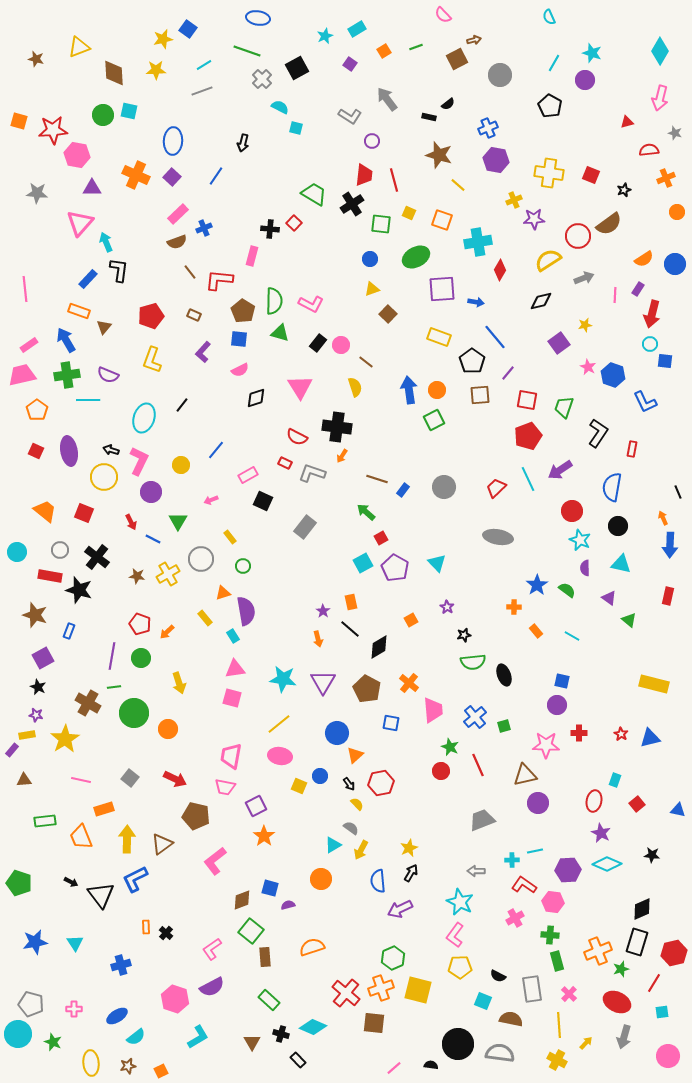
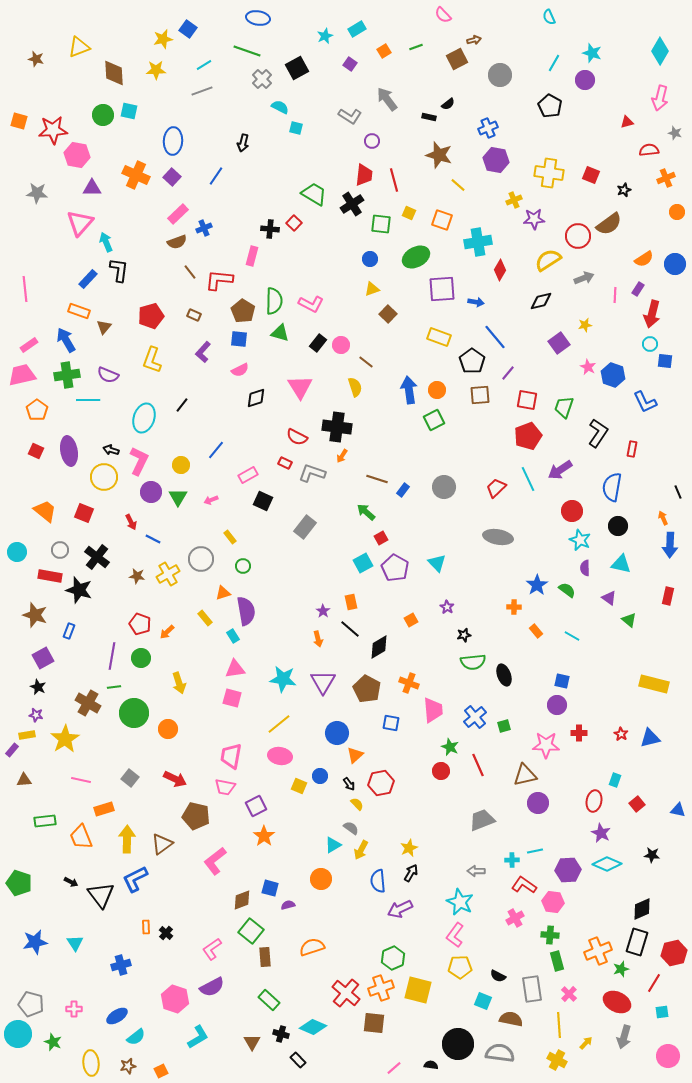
green triangle at (178, 521): moved 24 px up
orange cross at (409, 683): rotated 18 degrees counterclockwise
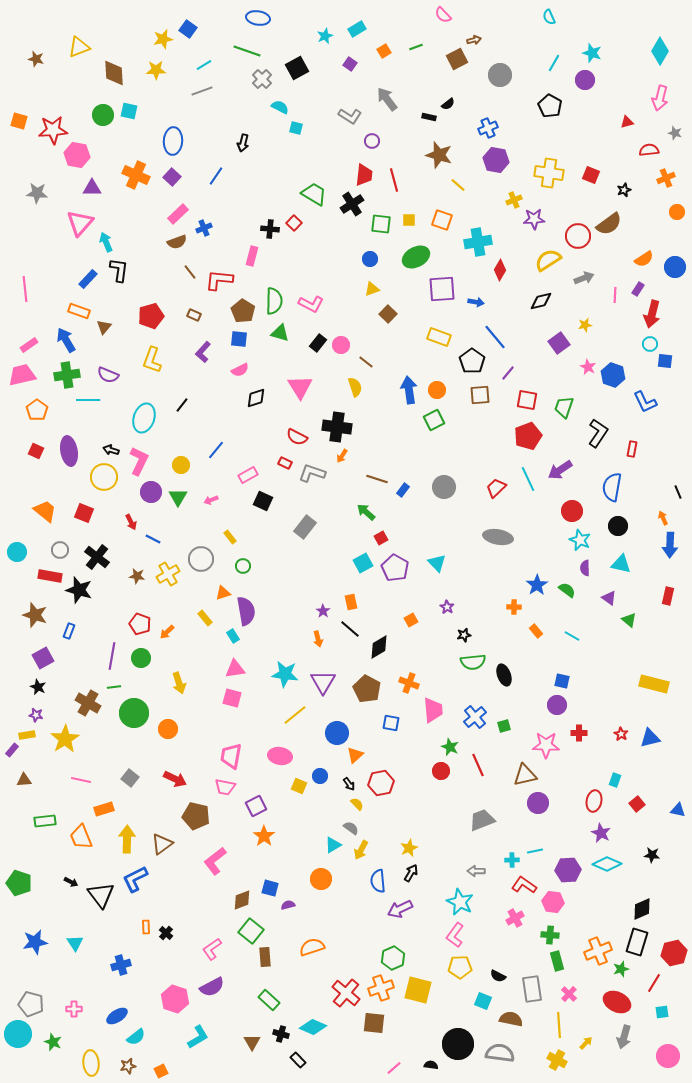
yellow square at (409, 213): moved 7 px down; rotated 24 degrees counterclockwise
blue circle at (675, 264): moved 3 px down
cyan star at (283, 679): moved 2 px right, 5 px up
yellow line at (279, 724): moved 16 px right, 9 px up
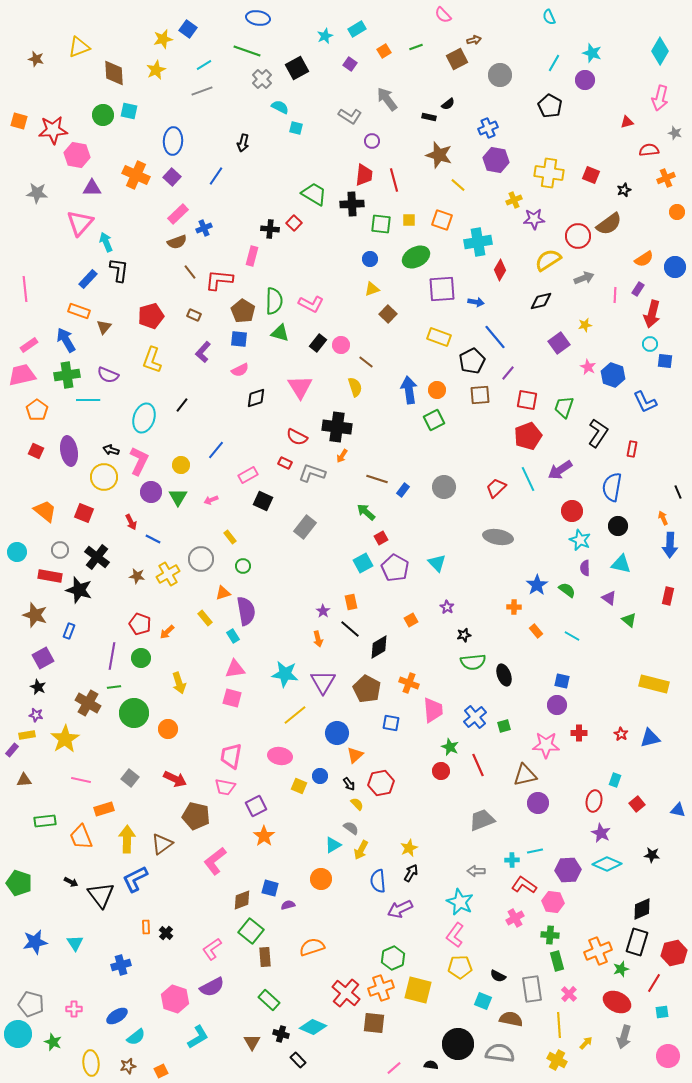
yellow star at (156, 70): rotated 24 degrees counterclockwise
black cross at (352, 204): rotated 30 degrees clockwise
black pentagon at (472, 361): rotated 10 degrees clockwise
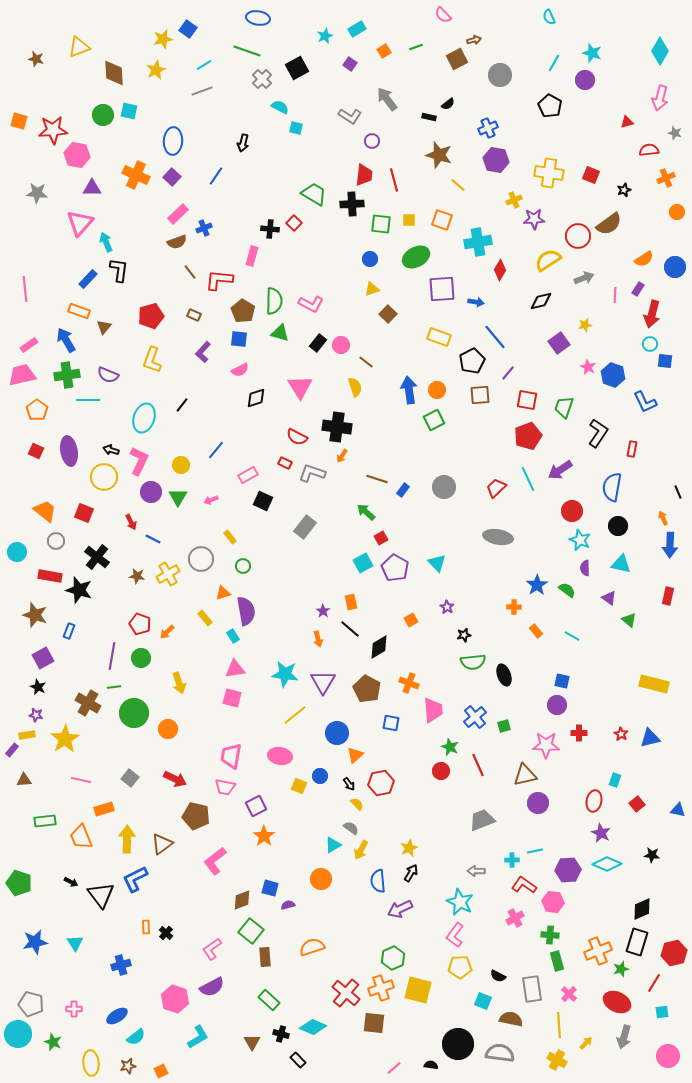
gray circle at (60, 550): moved 4 px left, 9 px up
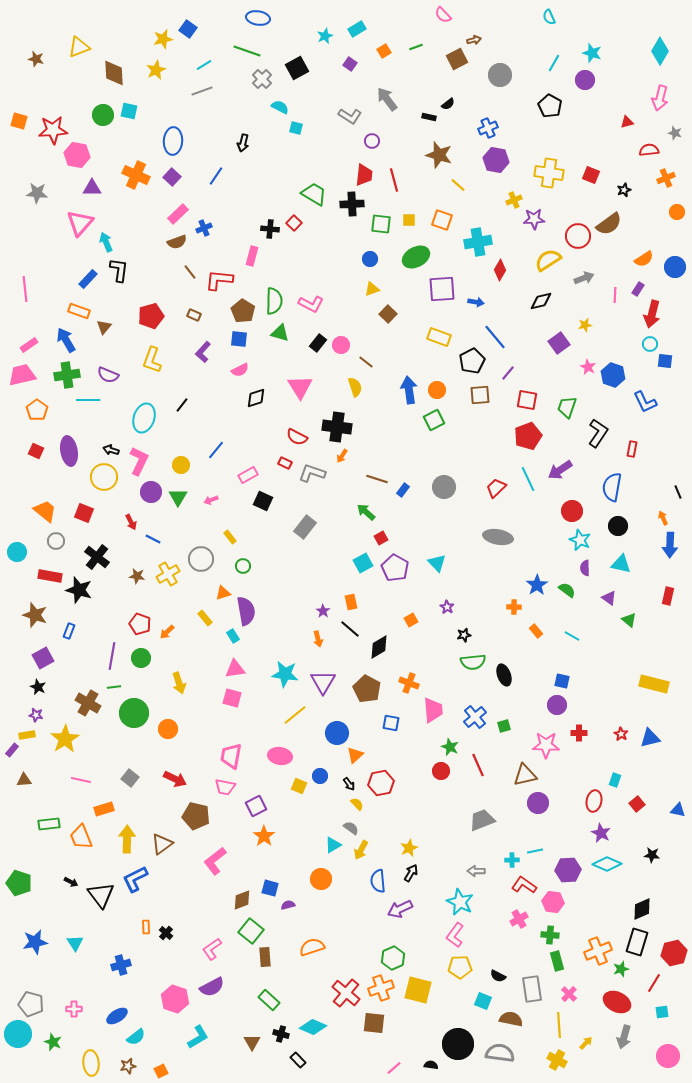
green trapezoid at (564, 407): moved 3 px right
green rectangle at (45, 821): moved 4 px right, 3 px down
pink cross at (515, 918): moved 4 px right, 1 px down
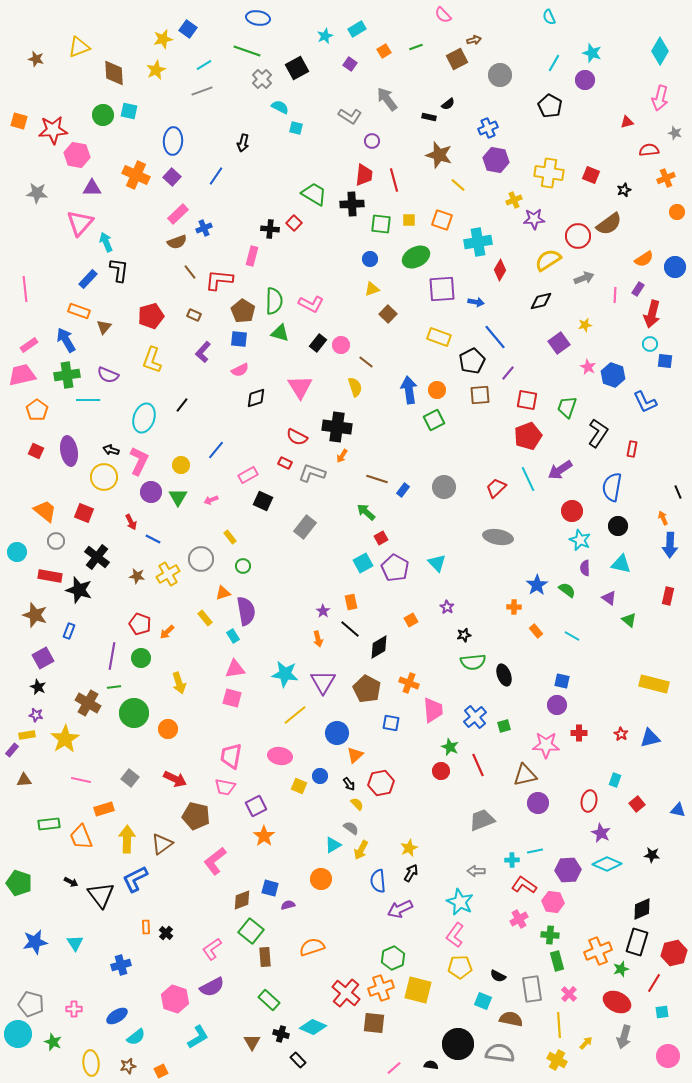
red ellipse at (594, 801): moved 5 px left
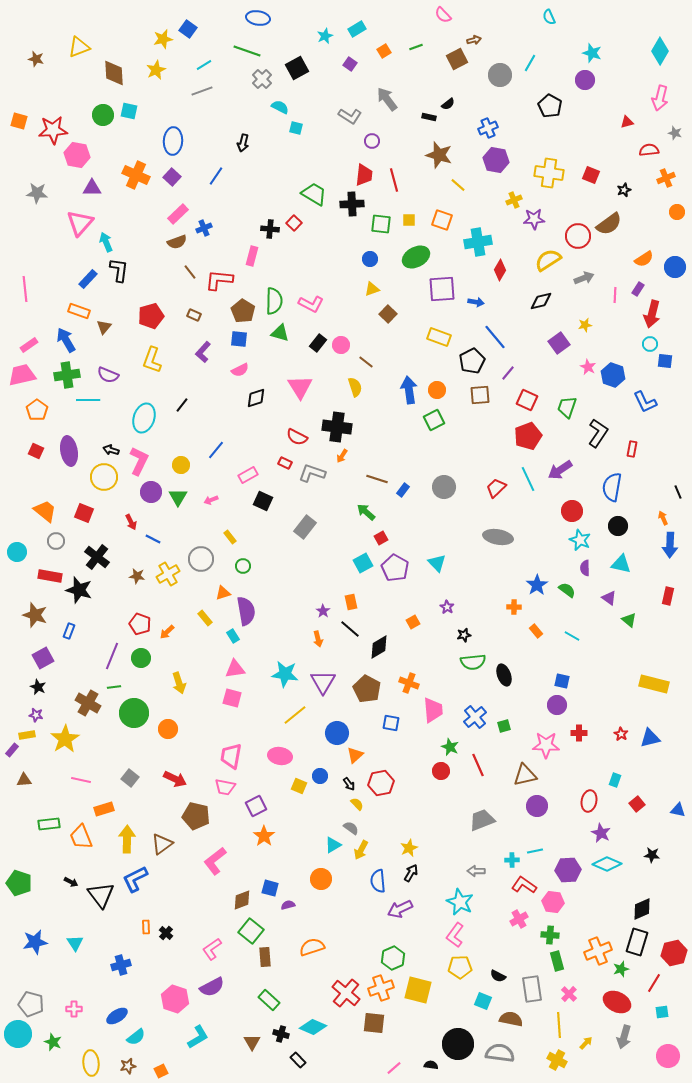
cyan line at (554, 63): moved 24 px left
red square at (527, 400): rotated 15 degrees clockwise
orange square at (411, 620): moved 2 px right, 2 px down
purple line at (112, 656): rotated 12 degrees clockwise
purple circle at (538, 803): moved 1 px left, 3 px down
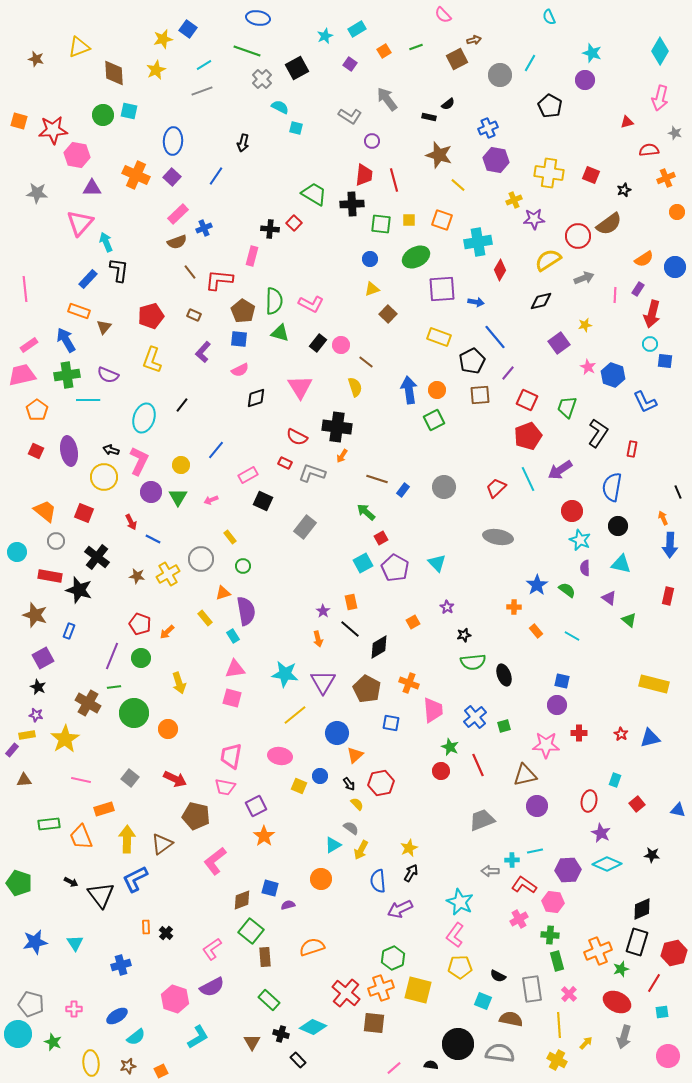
gray arrow at (476, 871): moved 14 px right
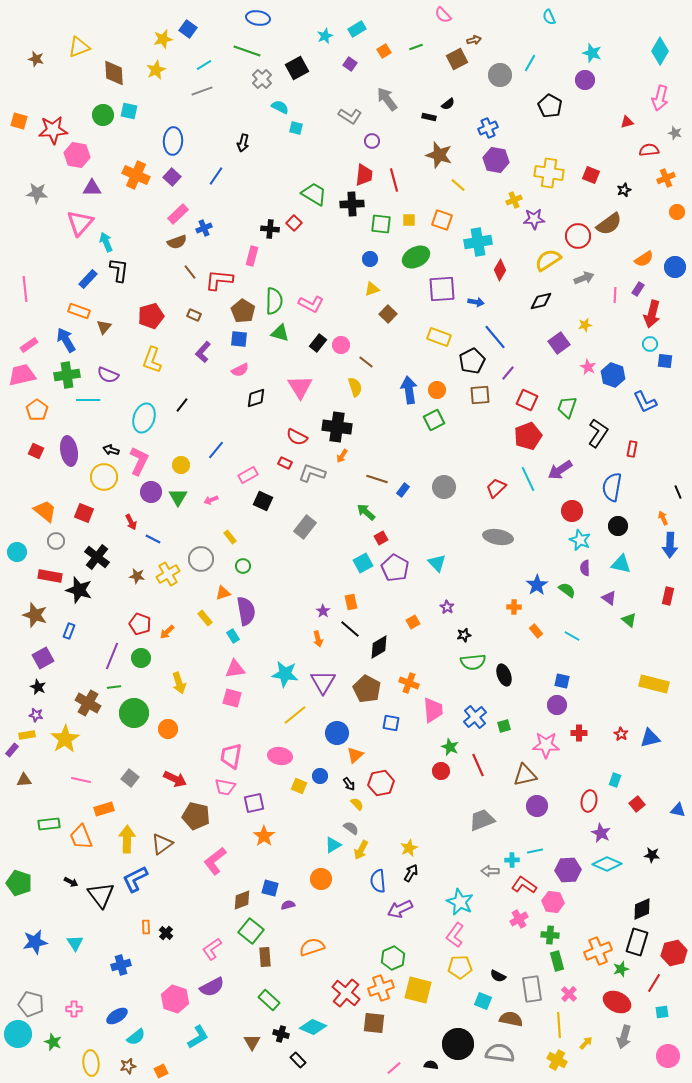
purple square at (256, 806): moved 2 px left, 3 px up; rotated 15 degrees clockwise
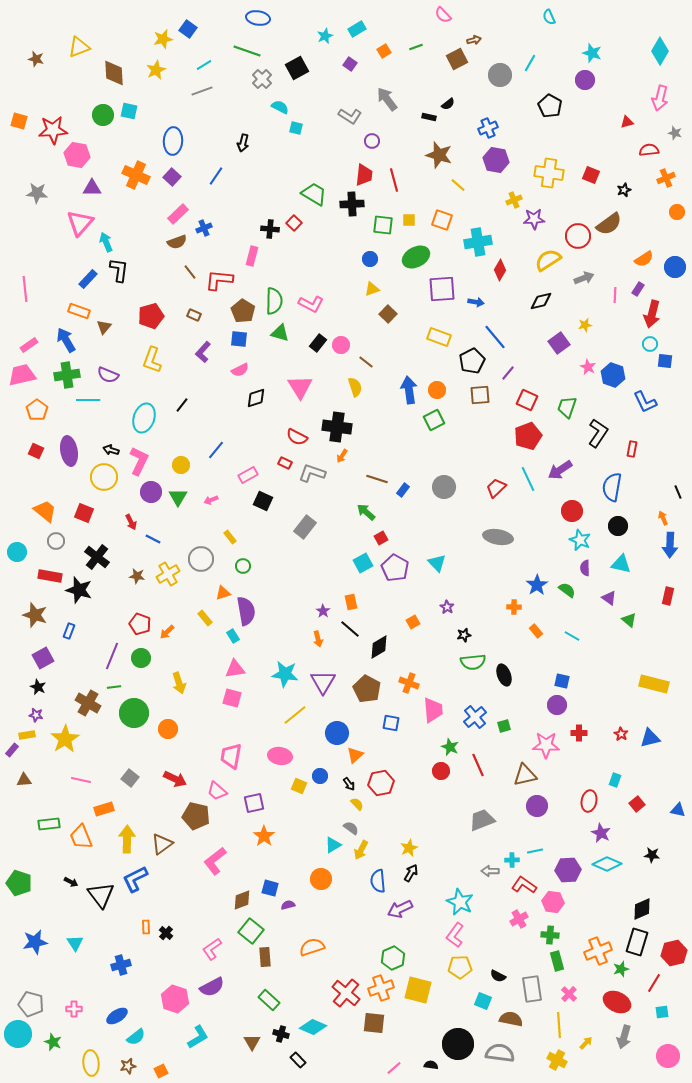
green square at (381, 224): moved 2 px right, 1 px down
pink trapezoid at (225, 787): moved 8 px left, 4 px down; rotated 30 degrees clockwise
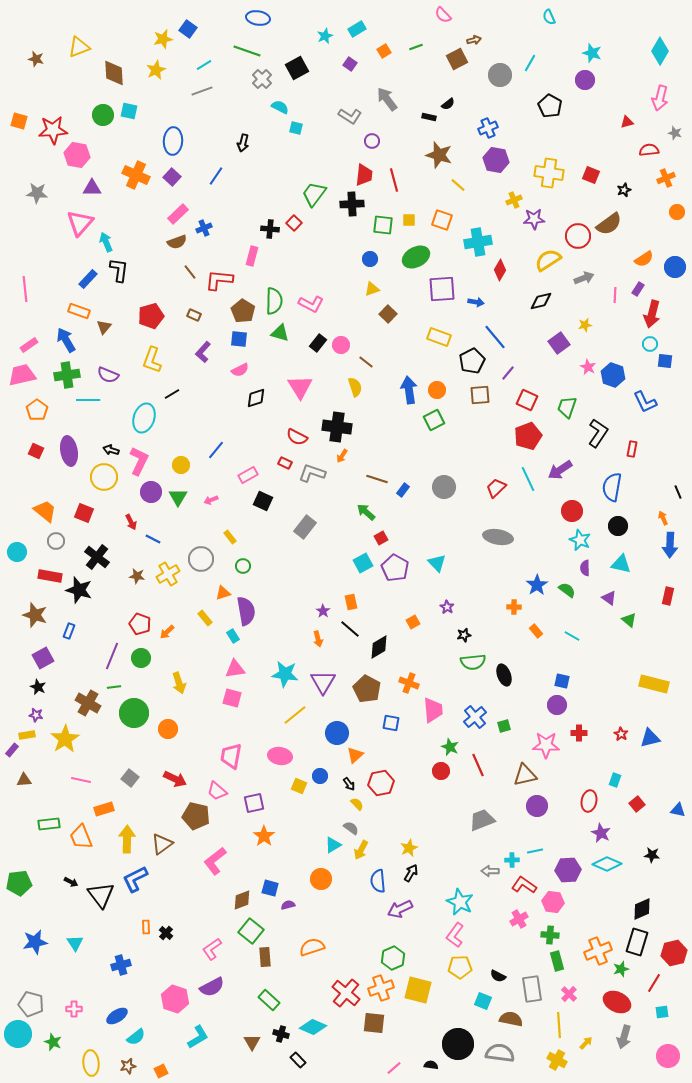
green trapezoid at (314, 194): rotated 84 degrees counterclockwise
black line at (182, 405): moved 10 px left, 11 px up; rotated 21 degrees clockwise
green pentagon at (19, 883): rotated 25 degrees counterclockwise
